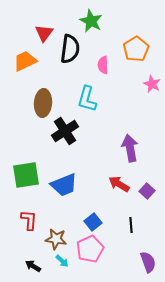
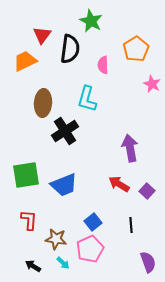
red triangle: moved 2 px left, 2 px down
cyan arrow: moved 1 px right, 2 px down
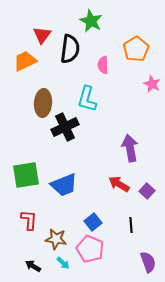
black cross: moved 4 px up; rotated 8 degrees clockwise
pink pentagon: rotated 24 degrees counterclockwise
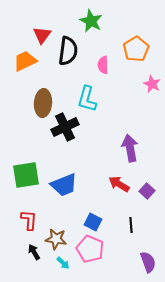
black semicircle: moved 2 px left, 2 px down
blue square: rotated 24 degrees counterclockwise
black arrow: moved 1 px right, 14 px up; rotated 28 degrees clockwise
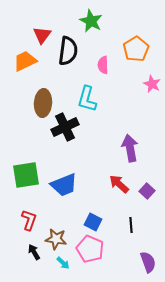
red arrow: rotated 10 degrees clockwise
red L-shape: rotated 15 degrees clockwise
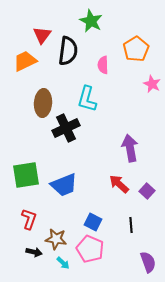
black cross: moved 1 px right, 1 px down
red L-shape: moved 1 px up
black arrow: rotated 133 degrees clockwise
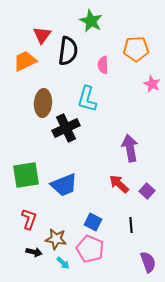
orange pentagon: rotated 30 degrees clockwise
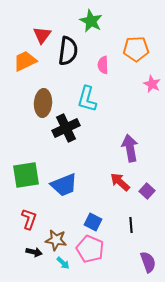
red arrow: moved 1 px right, 2 px up
brown star: moved 1 px down
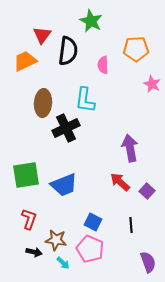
cyan L-shape: moved 2 px left, 1 px down; rotated 8 degrees counterclockwise
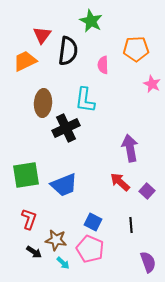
black arrow: rotated 21 degrees clockwise
